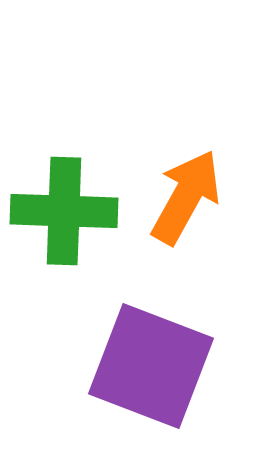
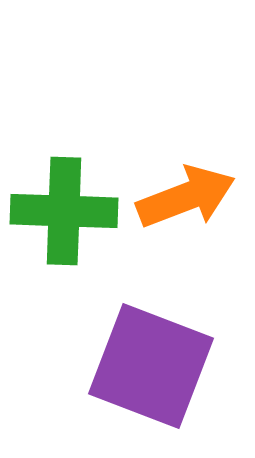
orange arrow: rotated 40 degrees clockwise
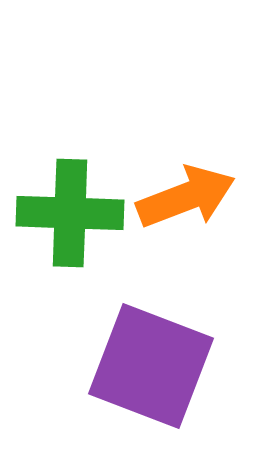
green cross: moved 6 px right, 2 px down
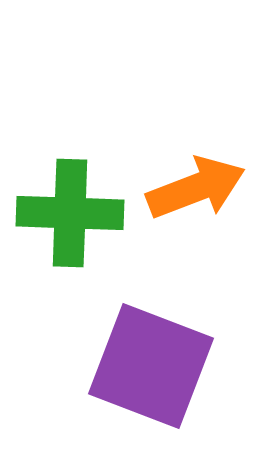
orange arrow: moved 10 px right, 9 px up
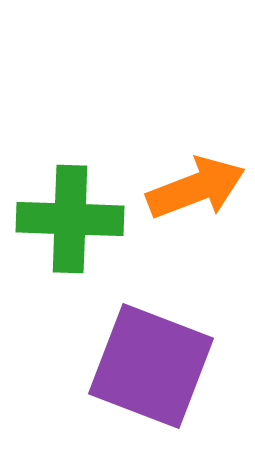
green cross: moved 6 px down
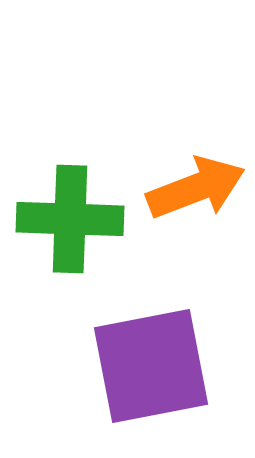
purple square: rotated 32 degrees counterclockwise
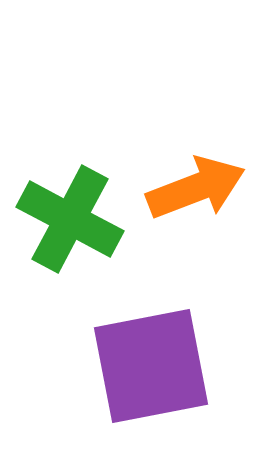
green cross: rotated 26 degrees clockwise
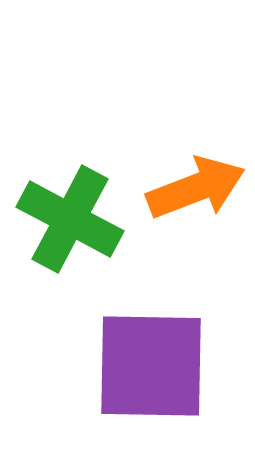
purple square: rotated 12 degrees clockwise
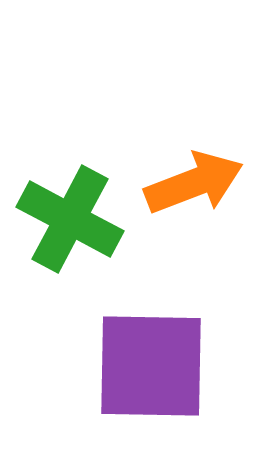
orange arrow: moved 2 px left, 5 px up
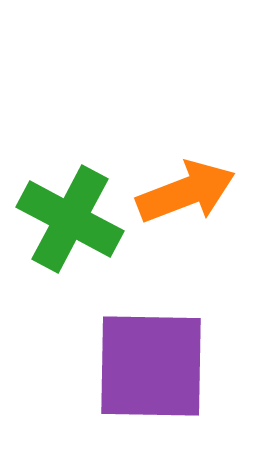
orange arrow: moved 8 px left, 9 px down
